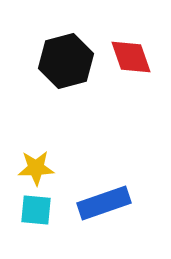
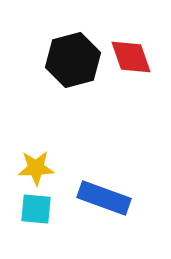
black hexagon: moved 7 px right, 1 px up
blue rectangle: moved 5 px up; rotated 39 degrees clockwise
cyan square: moved 1 px up
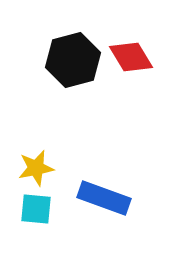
red diamond: rotated 12 degrees counterclockwise
yellow star: rotated 9 degrees counterclockwise
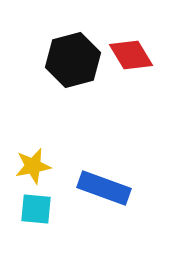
red diamond: moved 2 px up
yellow star: moved 3 px left, 2 px up
blue rectangle: moved 10 px up
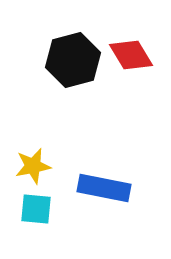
blue rectangle: rotated 9 degrees counterclockwise
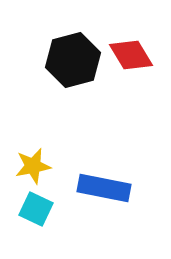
cyan square: rotated 20 degrees clockwise
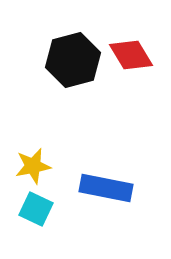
blue rectangle: moved 2 px right
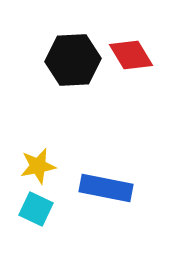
black hexagon: rotated 12 degrees clockwise
yellow star: moved 5 px right
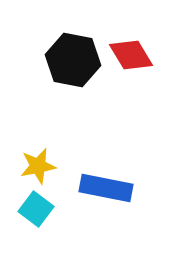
black hexagon: rotated 14 degrees clockwise
cyan square: rotated 12 degrees clockwise
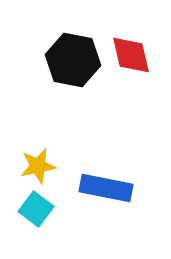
red diamond: rotated 18 degrees clockwise
